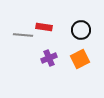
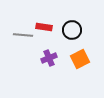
black circle: moved 9 px left
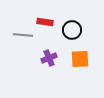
red rectangle: moved 1 px right, 5 px up
orange square: rotated 24 degrees clockwise
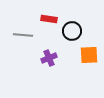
red rectangle: moved 4 px right, 3 px up
black circle: moved 1 px down
orange square: moved 9 px right, 4 px up
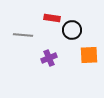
red rectangle: moved 3 px right, 1 px up
black circle: moved 1 px up
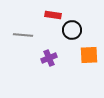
red rectangle: moved 1 px right, 3 px up
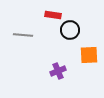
black circle: moved 2 px left
purple cross: moved 9 px right, 13 px down
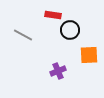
gray line: rotated 24 degrees clockwise
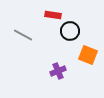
black circle: moved 1 px down
orange square: moved 1 px left; rotated 24 degrees clockwise
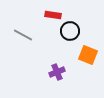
purple cross: moved 1 px left, 1 px down
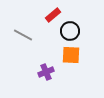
red rectangle: rotated 49 degrees counterclockwise
orange square: moved 17 px left; rotated 18 degrees counterclockwise
purple cross: moved 11 px left
